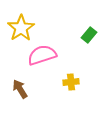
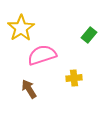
yellow cross: moved 3 px right, 4 px up
brown arrow: moved 9 px right
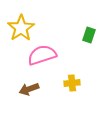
green rectangle: rotated 21 degrees counterclockwise
yellow cross: moved 2 px left, 5 px down
brown arrow: rotated 78 degrees counterclockwise
